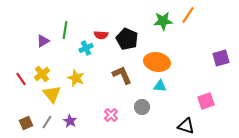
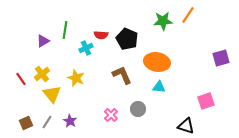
cyan triangle: moved 1 px left, 1 px down
gray circle: moved 4 px left, 2 px down
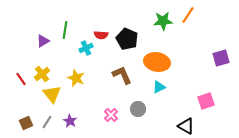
cyan triangle: rotated 32 degrees counterclockwise
black triangle: rotated 12 degrees clockwise
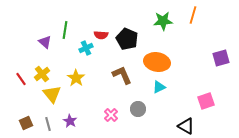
orange line: moved 5 px right; rotated 18 degrees counterclockwise
purple triangle: moved 2 px right, 1 px down; rotated 48 degrees counterclockwise
yellow star: rotated 12 degrees clockwise
gray line: moved 1 px right, 2 px down; rotated 48 degrees counterclockwise
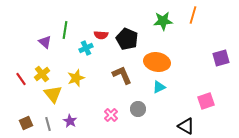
yellow star: rotated 18 degrees clockwise
yellow triangle: moved 1 px right
